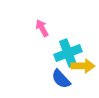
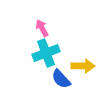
cyan cross: moved 22 px left
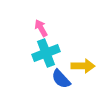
pink arrow: moved 1 px left
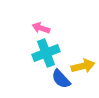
pink arrow: rotated 42 degrees counterclockwise
yellow arrow: rotated 15 degrees counterclockwise
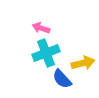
yellow arrow: moved 3 px up
blue semicircle: moved 1 px right
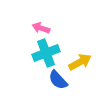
yellow arrow: moved 3 px left, 1 px up; rotated 15 degrees counterclockwise
blue semicircle: moved 4 px left, 1 px down
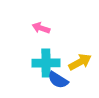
cyan cross: moved 10 px down; rotated 20 degrees clockwise
blue semicircle: rotated 15 degrees counterclockwise
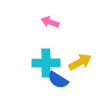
pink arrow: moved 9 px right, 6 px up
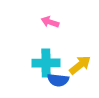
yellow arrow: moved 3 px down; rotated 10 degrees counterclockwise
blue semicircle: rotated 25 degrees counterclockwise
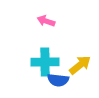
pink arrow: moved 4 px left, 1 px up
cyan cross: moved 1 px left, 1 px up
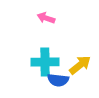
pink arrow: moved 3 px up
